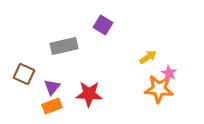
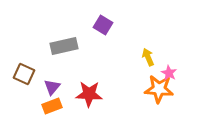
yellow arrow: rotated 78 degrees counterclockwise
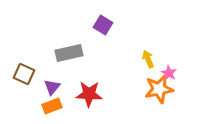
gray rectangle: moved 5 px right, 7 px down
yellow arrow: moved 2 px down
orange star: rotated 16 degrees counterclockwise
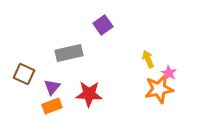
purple square: rotated 24 degrees clockwise
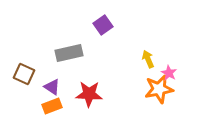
purple triangle: rotated 36 degrees counterclockwise
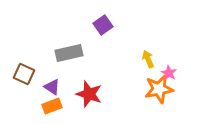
red star: rotated 16 degrees clockwise
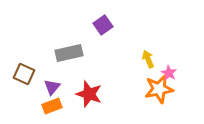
purple triangle: rotated 36 degrees clockwise
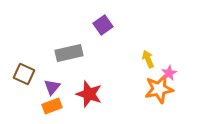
pink star: rotated 14 degrees clockwise
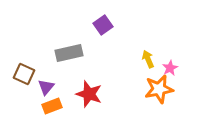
pink star: moved 1 px right, 5 px up
purple triangle: moved 6 px left
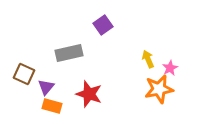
orange rectangle: rotated 36 degrees clockwise
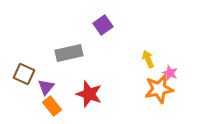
pink star: moved 5 px down; rotated 21 degrees counterclockwise
orange rectangle: rotated 36 degrees clockwise
